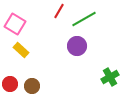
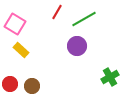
red line: moved 2 px left, 1 px down
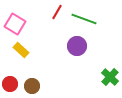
green line: rotated 50 degrees clockwise
green cross: rotated 18 degrees counterclockwise
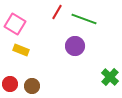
purple circle: moved 2 px left
yellow rectangle: rotated 21 degrees counterclockwise
